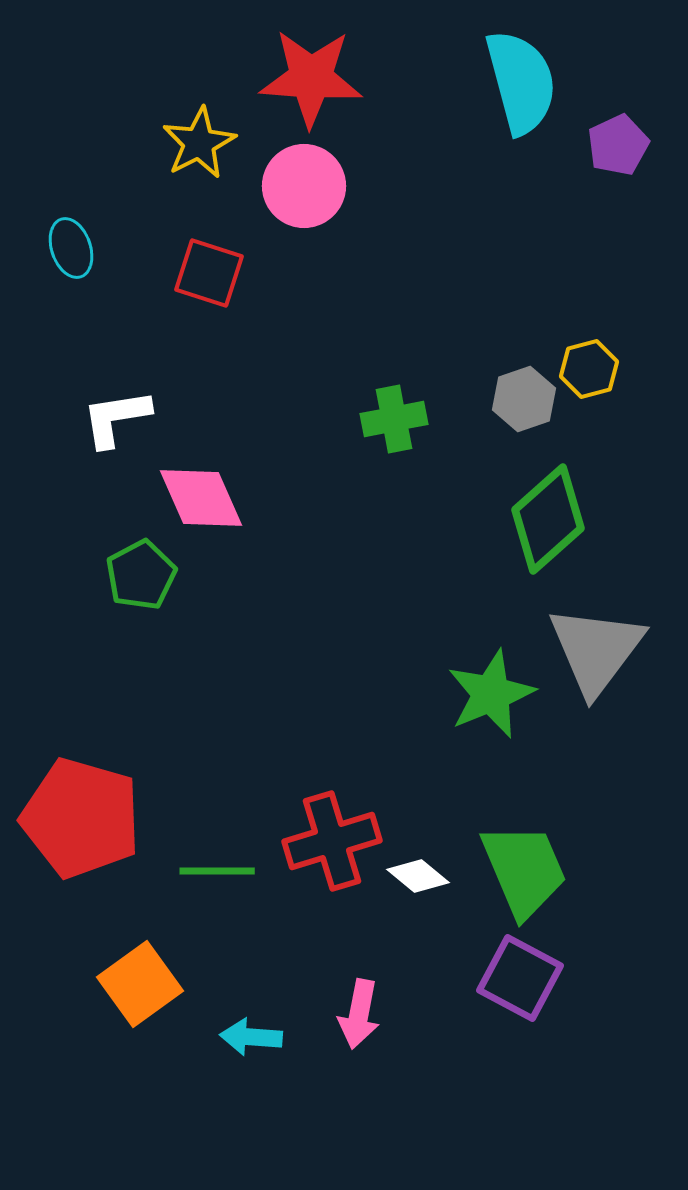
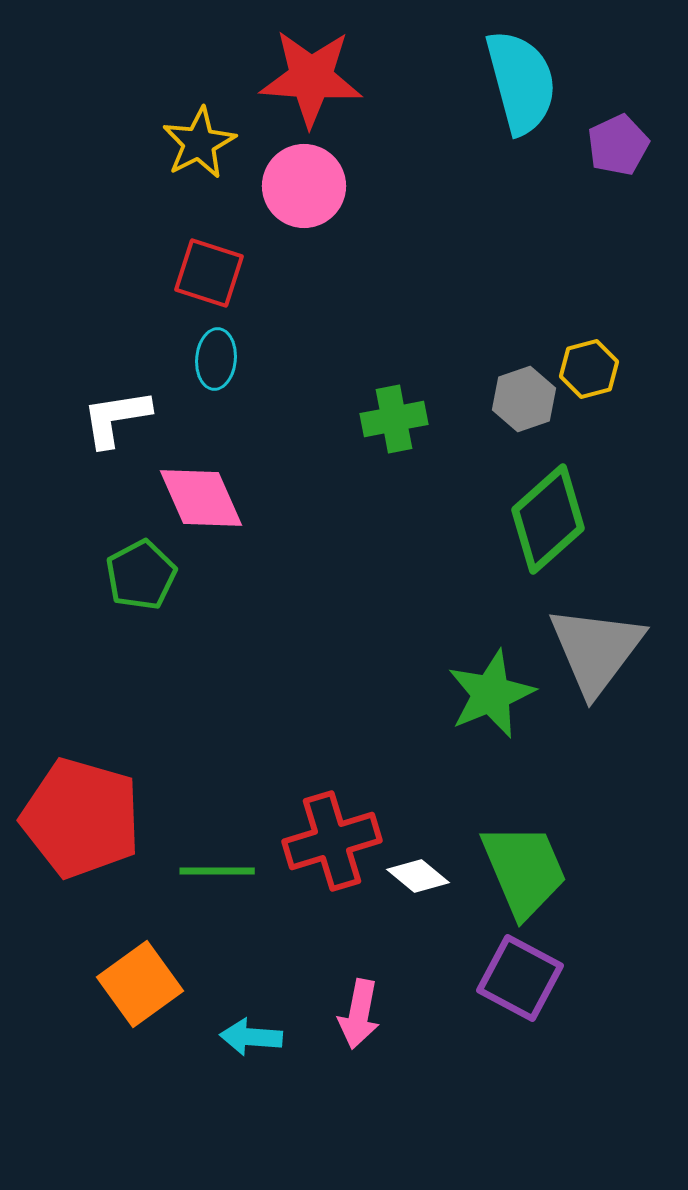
cyan ellipse: moved 145 px right, 111 px down; rotated 24 degrees clockwise
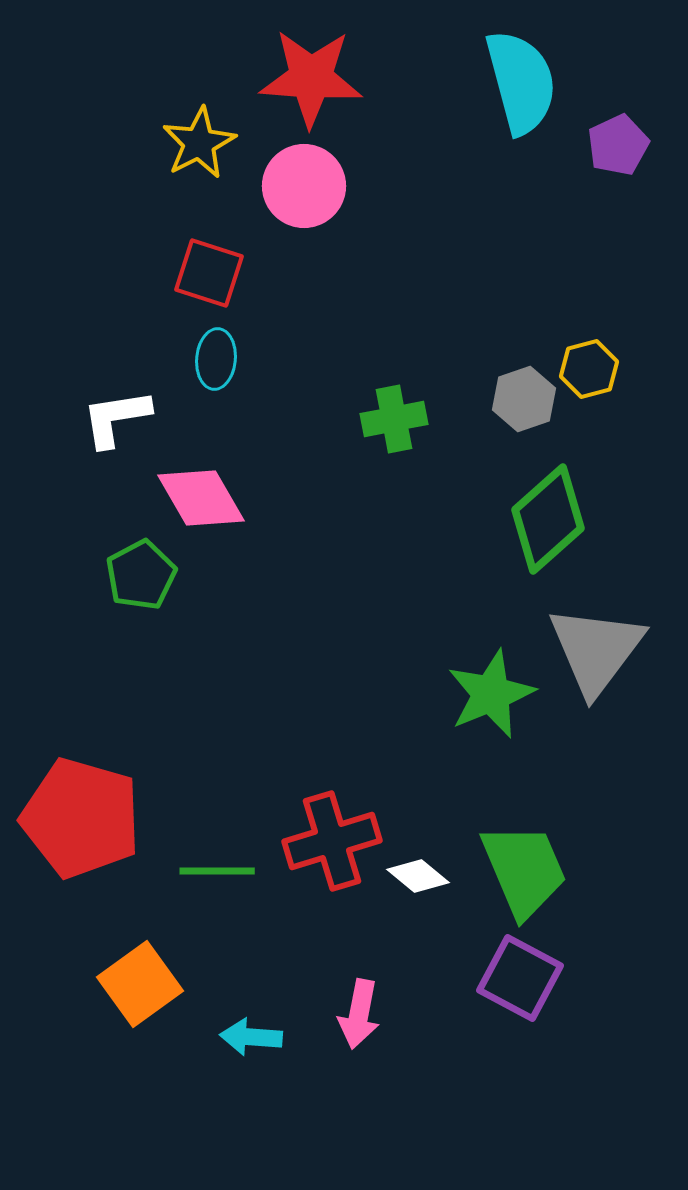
pink diamond: rotated 6 degrees counterclockwise
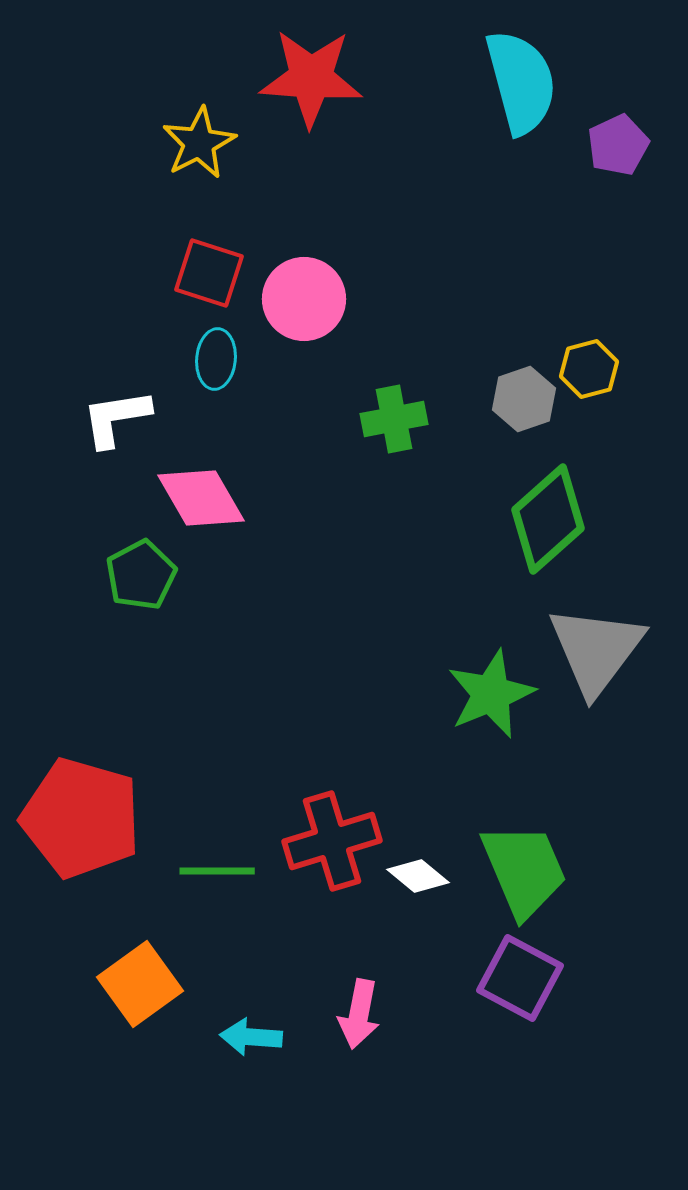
pink circle: moved 113 px down
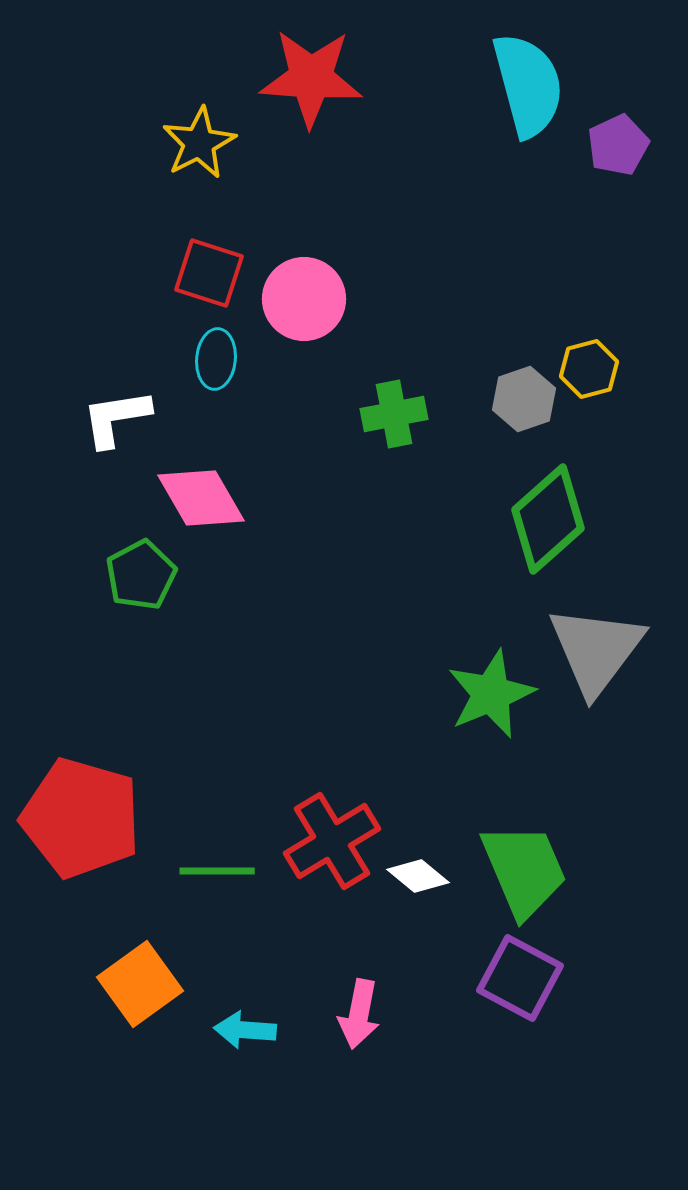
cyan semicircle: moved 7 px right, 3 px down
green cross: moved 5 px up
red cross: rotated 14 degrees counterclockwise
cyan arrow: moved 6 px left, 7 px up
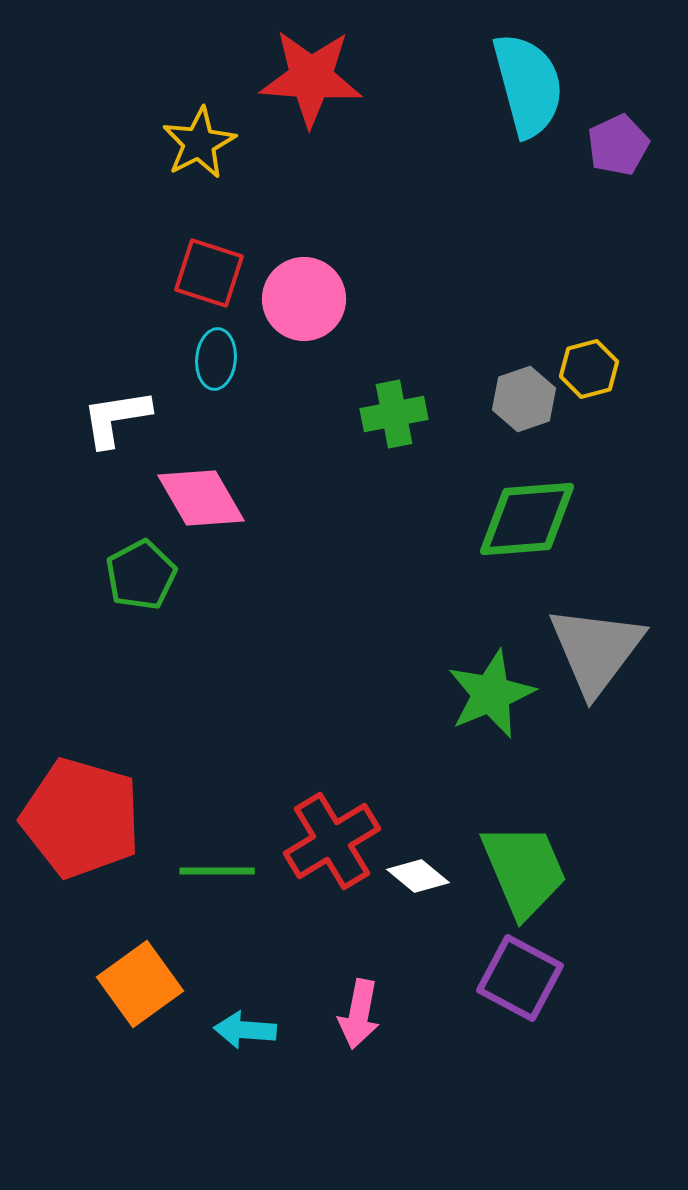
green diamond: moved 21 px left; rotated 37 degrees clockwise
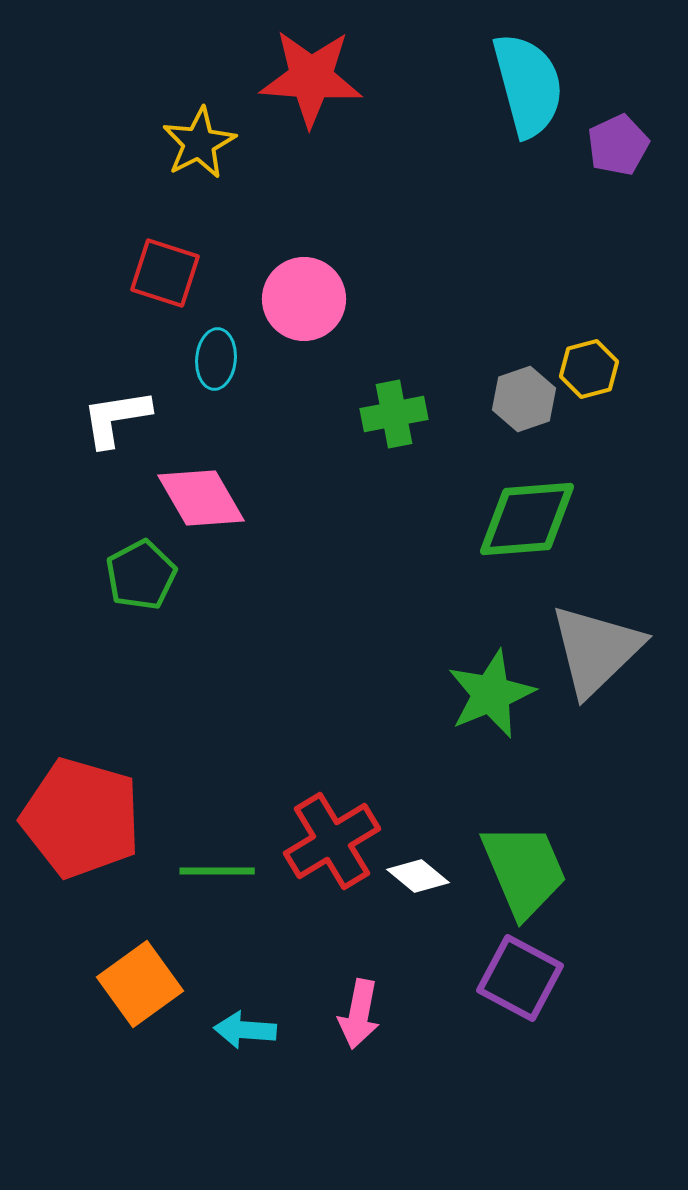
red square: moved 44 px left
gray triangle: rotated 9 degrees clockwise
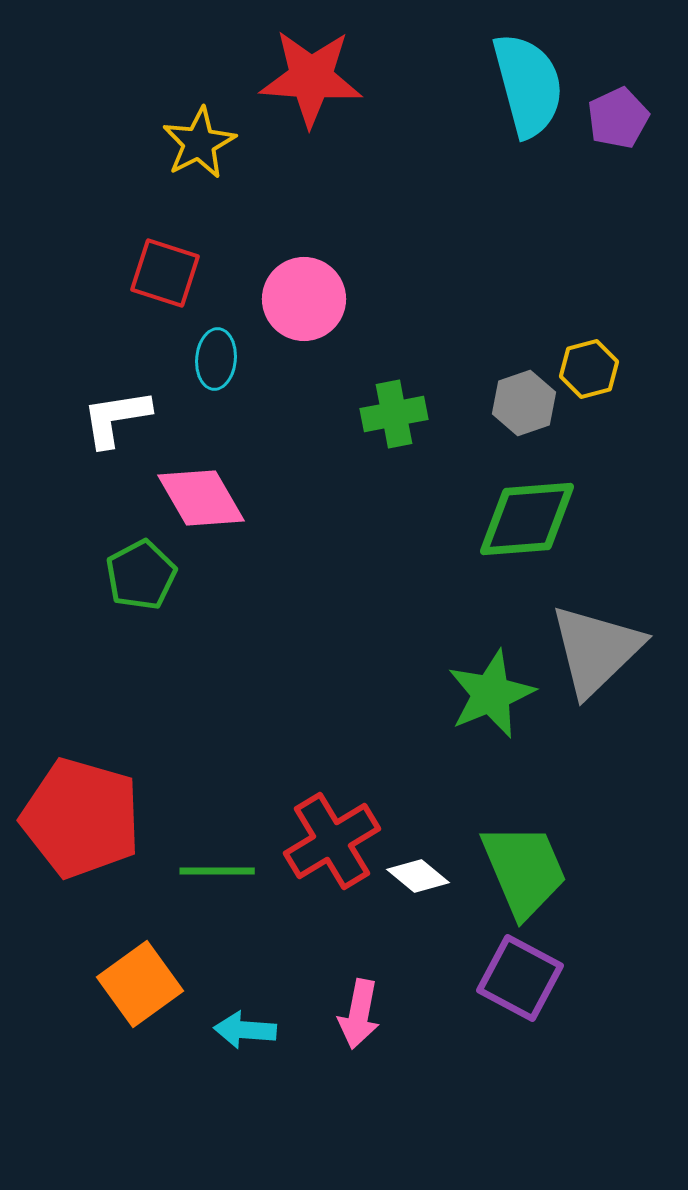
purple pentagon: moved 27 px up
gray hexagon: moved 4 px down
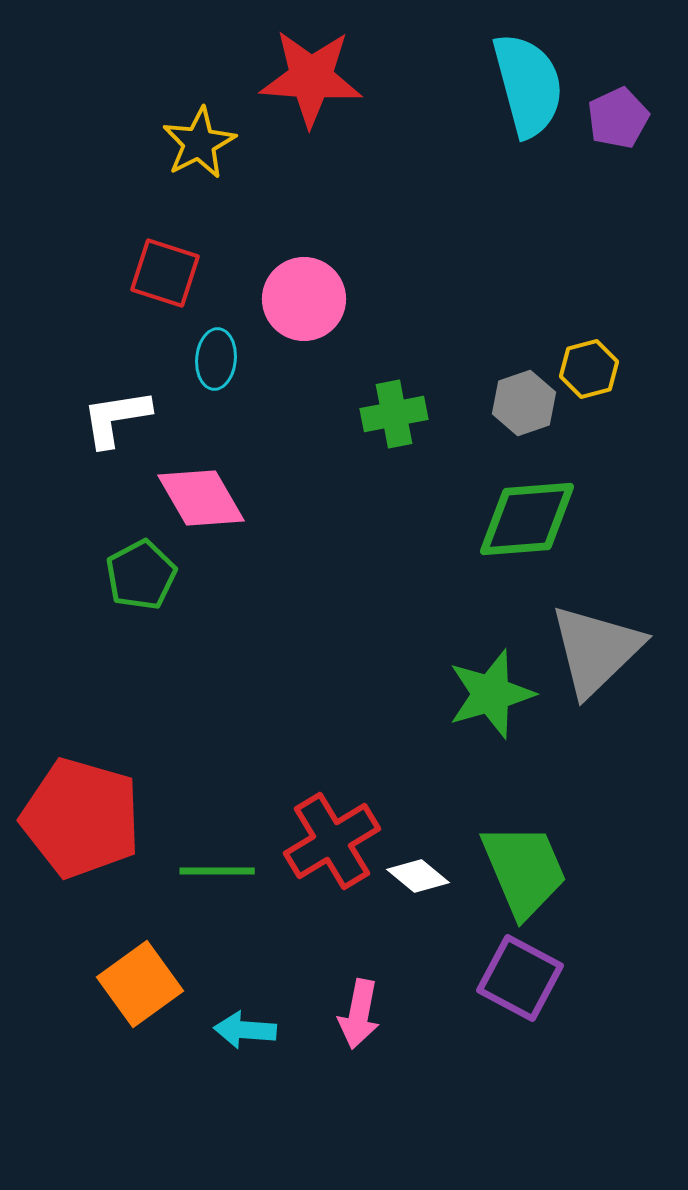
green star: rotated 6 degrees clockwise
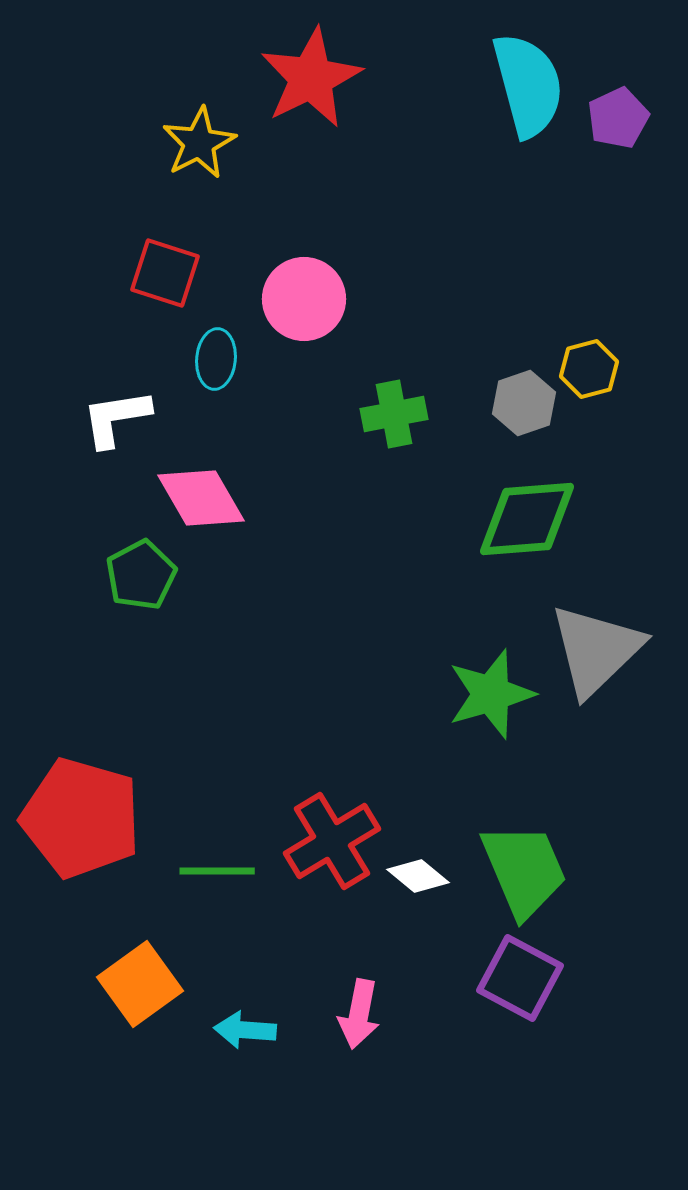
red star: rotated 30 degrees counterclockwise
